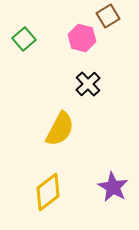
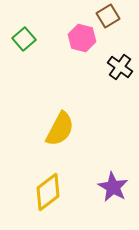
black cross: moved 32 px right, 17 px up; rotated 10 degrees counterclockwise
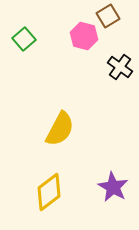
pink hexagon: moved 2 px right, 2 px up
yellow diamond: moved 1 px right
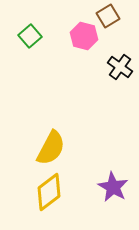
green square: moved 6 px right, 3 px up
yellow semicircle: moved 9 px left, 19 px down
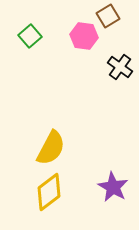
pink hexagon: rotated 8 degrees counterclockwise
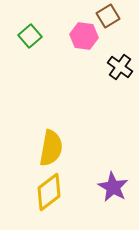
yellow semicircle: rotated 18 degrees counterclockwise
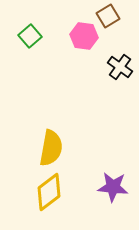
purple star: rotated 24 degrees counterclockwise
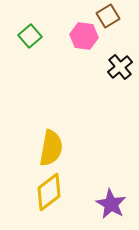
black cross: rotated 15 degrees clockwise
purple star: moved 2 px left, 17 px down; rotated 24 degrees clockwise
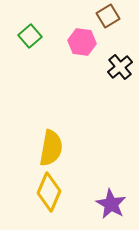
pink hexagon: moved 2 px left, 6 px down
yellow diamond: rotated 30 degrees counterclockwise
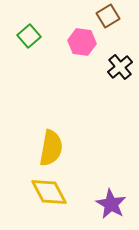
green square: moved 1 px left
yellow diamond: rotated 51 degrees counterclockwise
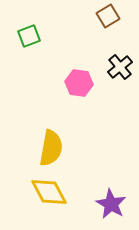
green square: rotated 20 degrees clockwise
pink hexagon: moved 3 px left, 41 px down
